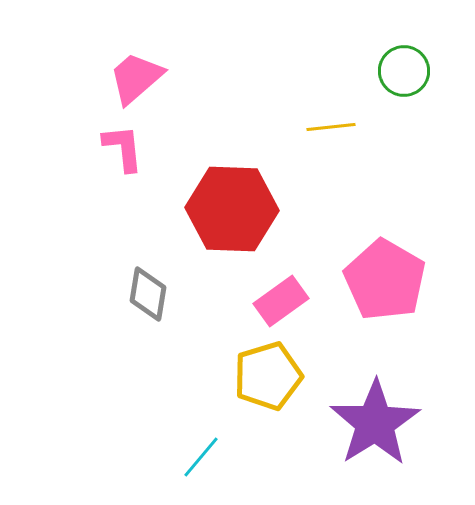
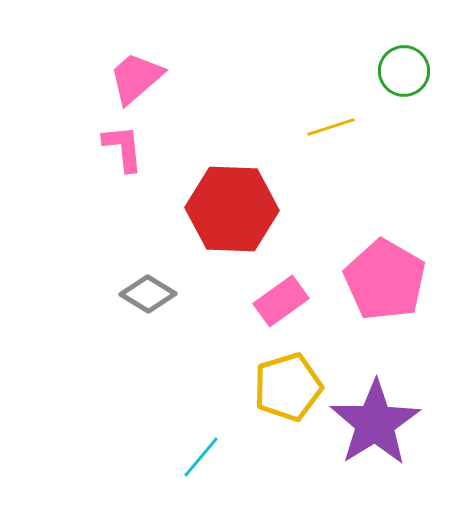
yellow line: rotated 12 degrees counterclockwise
gray diamond: rotated 68 degrees counterclockwise
yellow pentagon: moved 20 px right, 11 px down
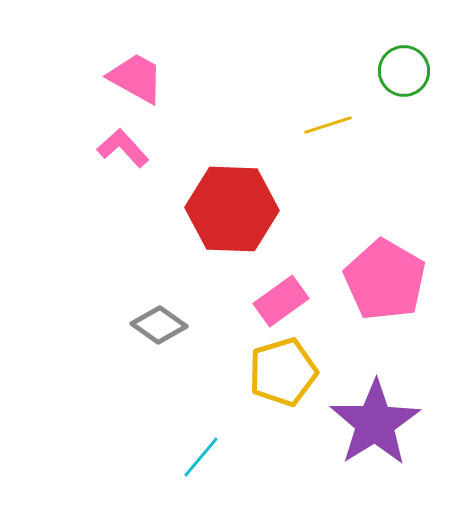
pink trapezoid: rotated 70 degrees clockwise
yellow line: moved 3 px left, 2 px up
pink L-shape: rotated 36 degrees counterclockwise
gray diamond: moved 11 px right, 31 px down; rotated 4 degrees clockwise
yellow pentagon: moved 5 px left, 15 px up
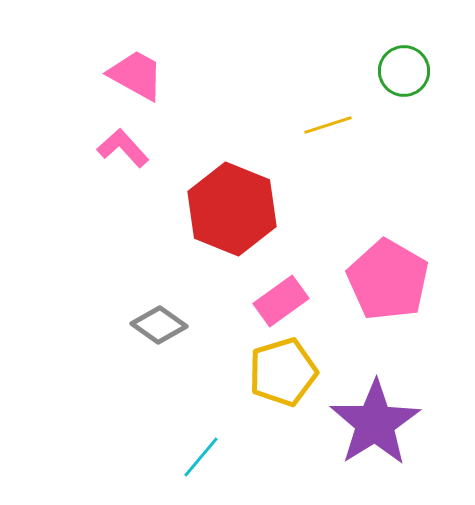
pink trapezoid: moved 3 px up
red hexagon: rotated 20 degrees clockwise
pink pentagon: moved 3 px right
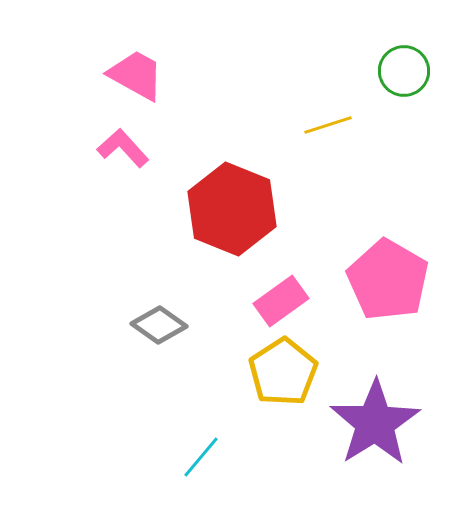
yellow pentagon: rotated 16 degrees counterclockwise
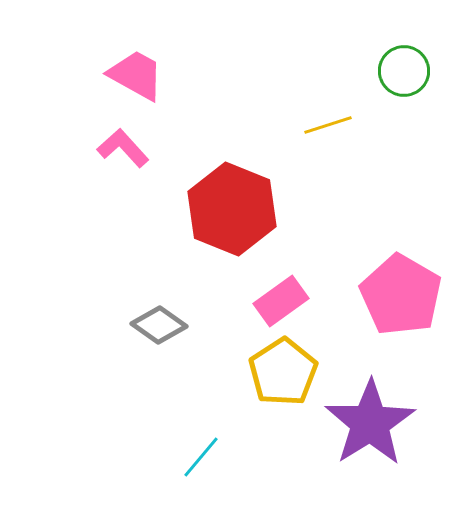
pink pentagon: moved 13 px right, 15 px down
purple star: moved 5 px left
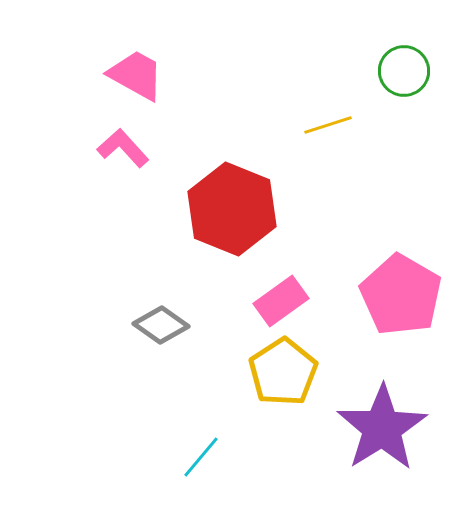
gray diamond: moved 2 px right
purple star: moved 12 px right, 5 px down
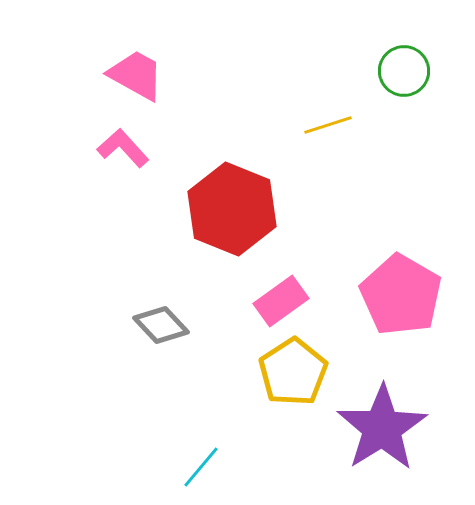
gray diamond: rotated 12 degrees clockwise
yellow pentagon: moved 10 px right
cyan line: moved 10 px down
